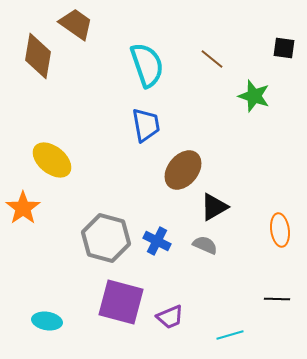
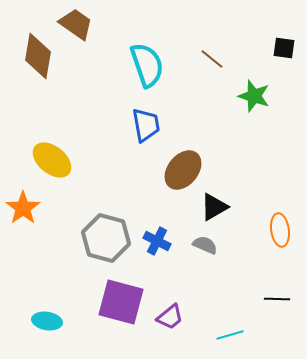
purple trapezoid: rotated 16 degrees counterclockwise
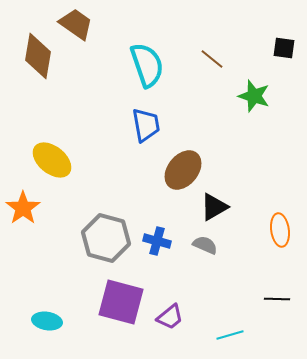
blue cross: rotated 12 degrees counterclockwise
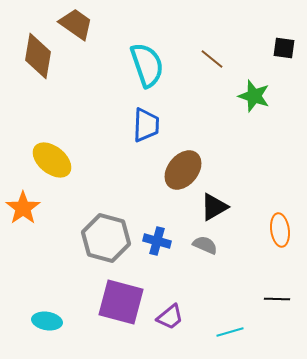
blue trapezoid: rotated 12 degrees clockwise
cyan line: moved 3 px up
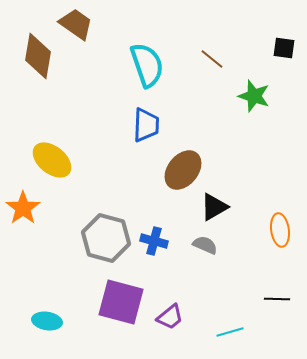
blue cross: moved 3 px left
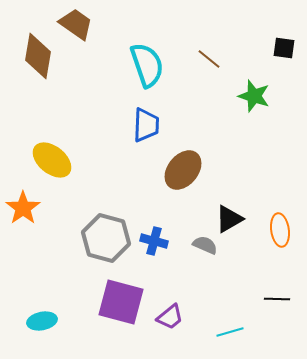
brown line: moved 3 px left
black triangle: moved 15 px right, 12 px down
cyan ellipse: moved 5 px left; rotated 20 degrees counterclockwise
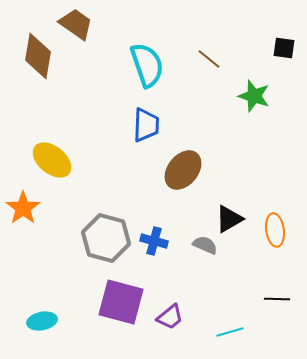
orange ellipse: moved 5 px left
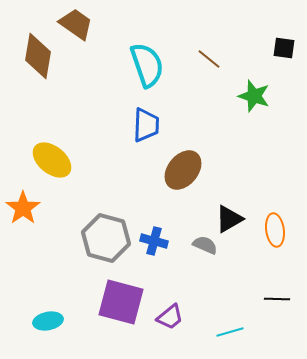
cyan ellipse: moved 6 px right
